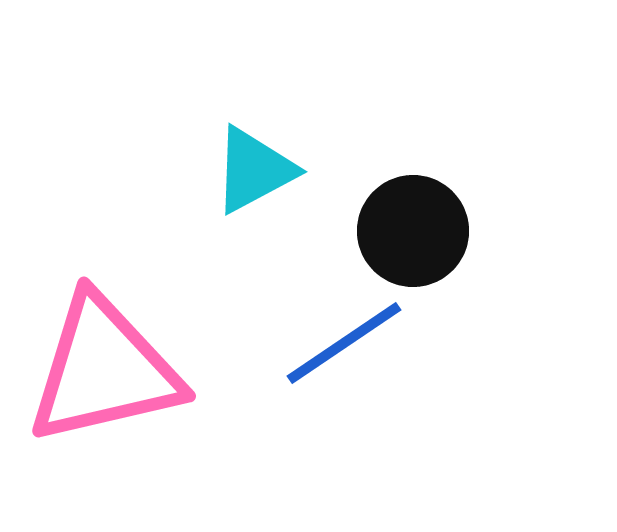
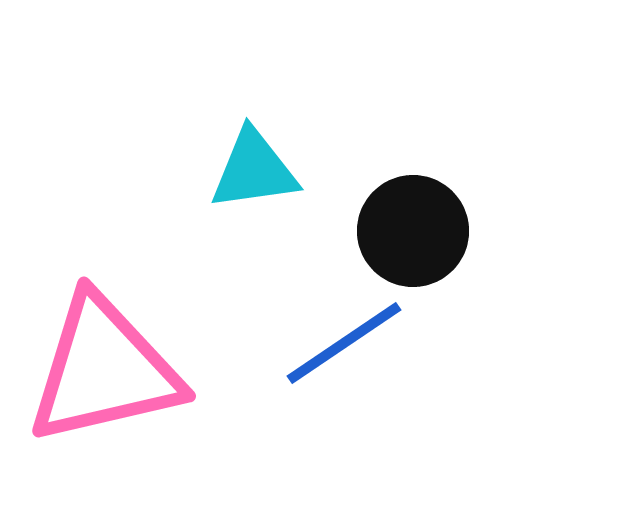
cyan triangle: rotated 20 degrees clockwise
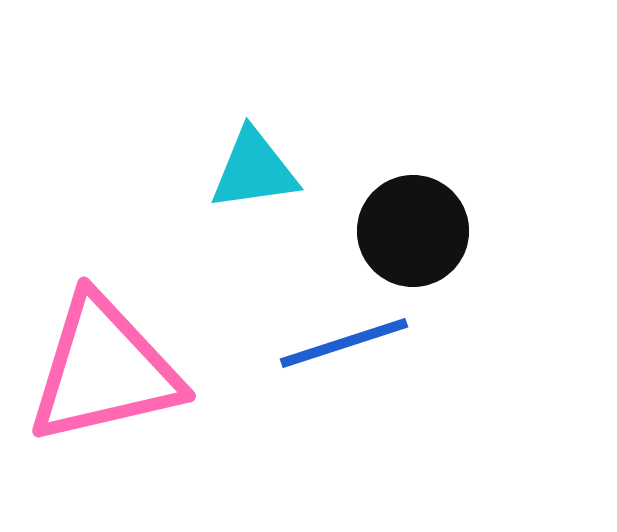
blue line: rotated 16 degrees clockwise
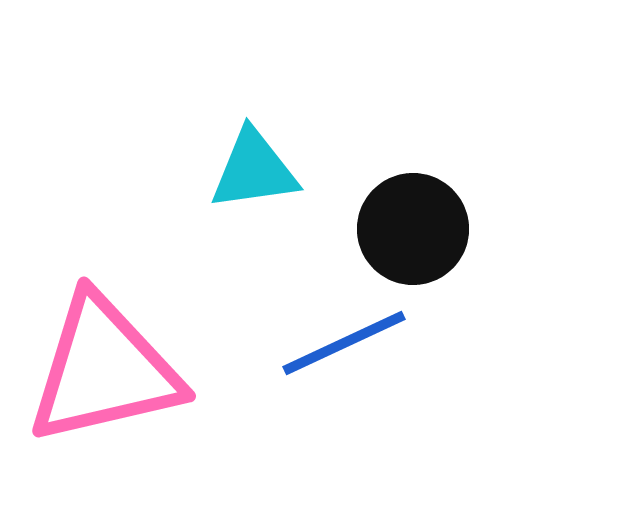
black circle: moved 2 px up
blue line: rotated 7 degrees counterclockwise
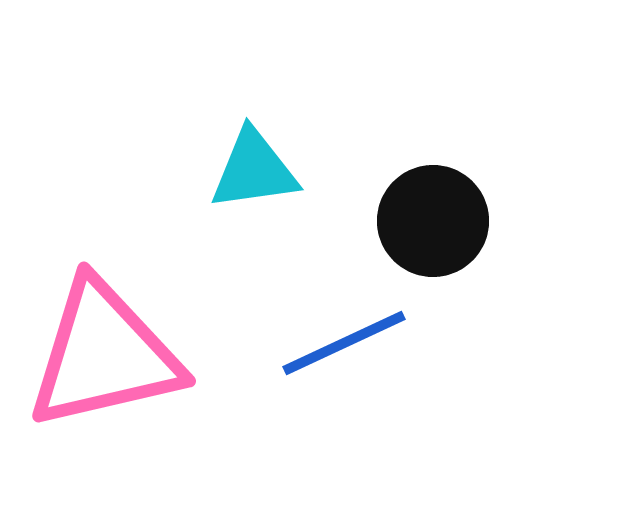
black circle: moved 20 px right, 8 px up
pink triangle: moved 15 px up
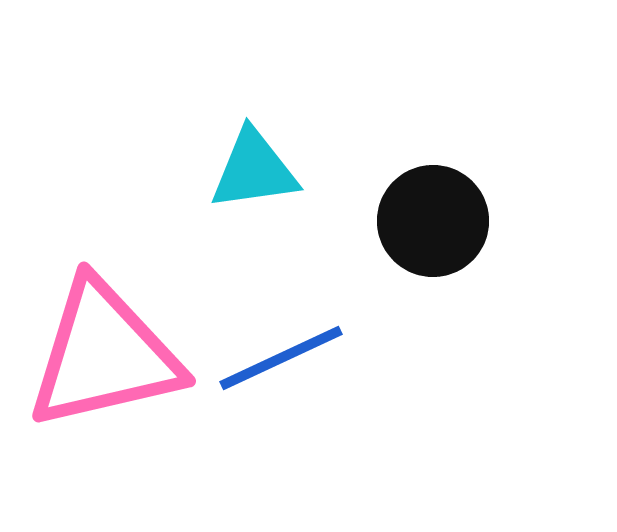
blue line: moved 63 px left, 15 px down
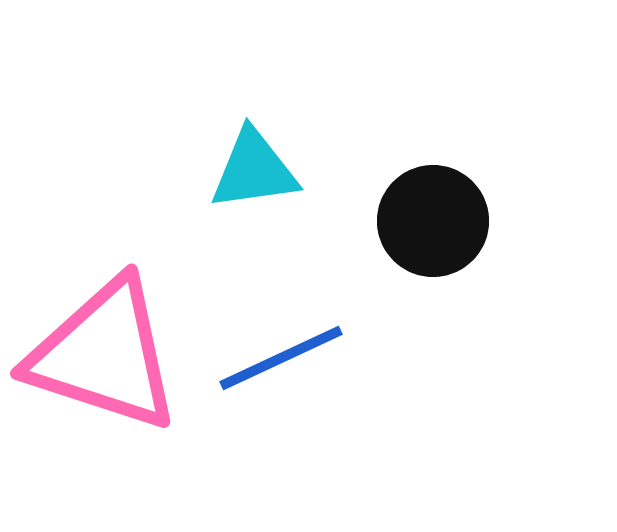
pink triangle: rotated 31 degrees clockwise
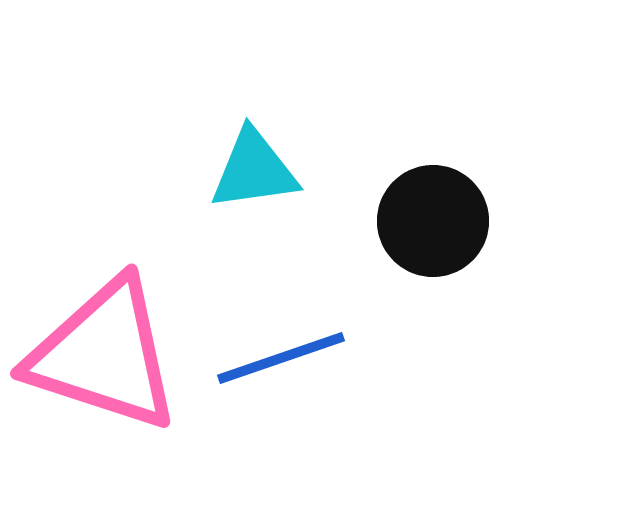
blue line: rotated 6 degrees clockwise
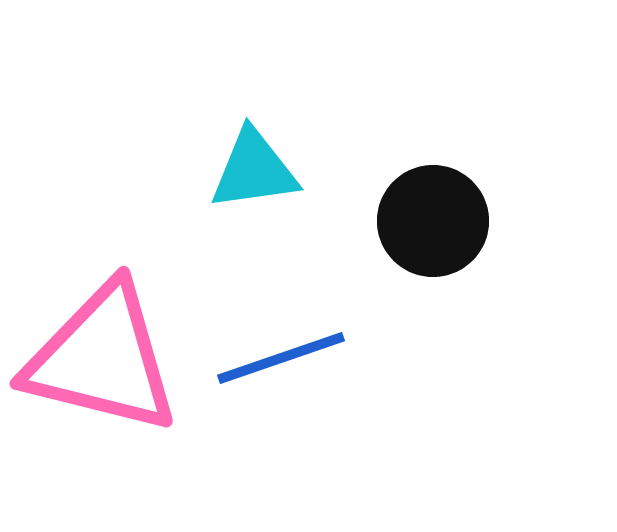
pink triangle: moved 2 px left, 4 px down; rotated 4 degrees counterclockwise
